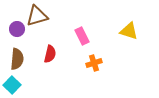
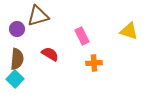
brown triangle: moved 1 px right
red semicircle: rotated 72 degrees counterclockwise
orange cross: rotated 14 degrees clockwise
cyan square: moved 3 px right, 6 px up
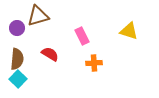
purple circle: moved 1 px up
cyan square: moved 3 px right
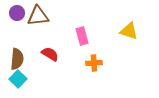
brown triangle: rotated 10 degrees clockwise
purple circle: moved 15 px up
pink rectangle: rotated 12 degrees clockwise
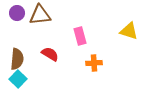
brown triangle: moved 2 px right, 1 px up
pink rectangle: moved 2 px left
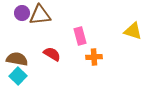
purple circle: moved 5 px right
yellow triangle: moved 4 px right
red semicircle: moved 2 px right
brown semicircle: rotated 85 degrees counterclockwise
orange cross: moved 6 px up
cyan square: moved 3 px up
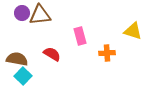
orange cross: moved 13 px right, 4 px up
cyan square: moved 5 px right
